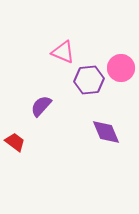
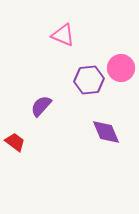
pink triangle: moved 17 px up
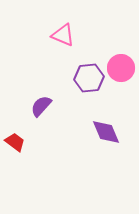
purple hexagon: moved 2 px up
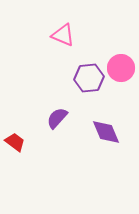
purple semicircle: moved 16 px right, 12 px down
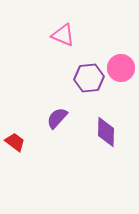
purple diamond: rotated 24 degrees clockwise
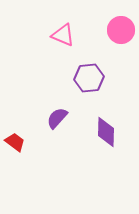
pink circle: moved 38 px up
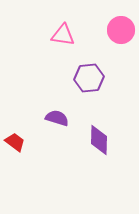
pink triangle: rotated 15 degrees counterclockwise
purple semicircle: rotated 65 degrees clockwise
purple diamond: moved 7 px left, 8 px down
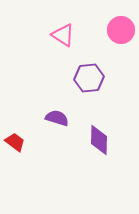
pink triangle: rotated 25 degrees clockwise
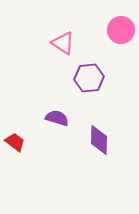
pink triangle: moved 8 px down
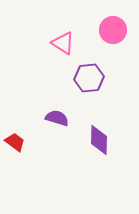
pink circle: moved 8 px left
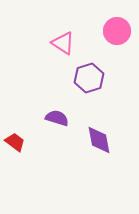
pink circle: moved 4 px right, 1 px down
purple hexagon: rotated 12 degrees counterclockwise
purple diamond: rotated 12 degrees counterclockwise
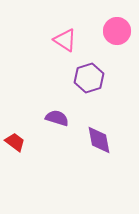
pink triangle: moved 2 px right, 3 px up
